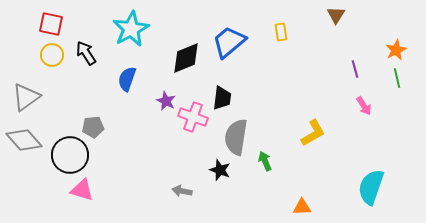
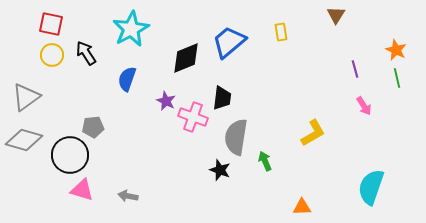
orange star: rotated 20 degrees counterclockwise
gray diamond: rotated 33 degrees counterclockwise
gray arrow: moved 54 px left, 5 px down
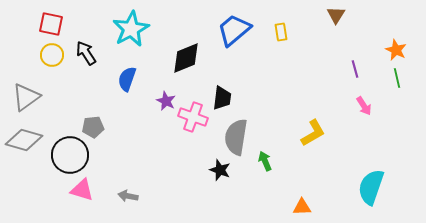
blue trapezoid: moved 5 px right, 12 px up
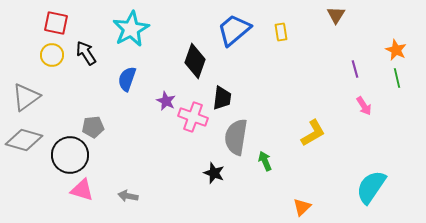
red square: moved 5 px right, 1 px up
black diamond: moved 9 px right, 3 px down; rotated 48 degrees counterclockwise
black star: moved 6 px left, 3 px down
cyan semicircle: rotated 15 degrees clockwise
orange triangle: rotated 42 degrees counterclockwise
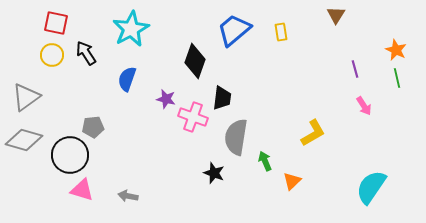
purple star: moved 2 px up; rotated 12 degrees counterclockwise
orange triangle: moved 10 px left, 26 px up
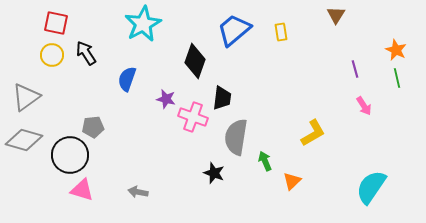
cyan star: moved 12 px right, 5 px up
gray arrow: moved 10 px right, 4 px up
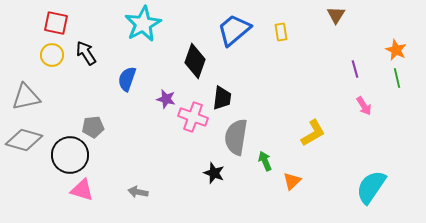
gray triangle: rotated 24 degrees clockwise
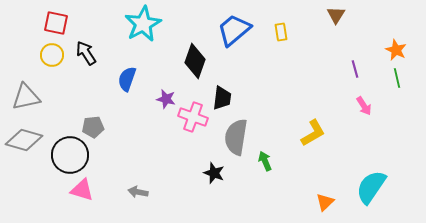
orange triangle: moved 33 px right, 21 px down
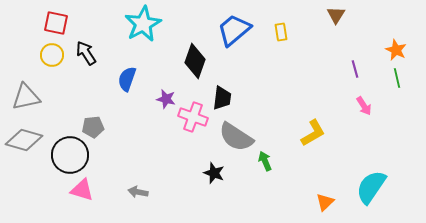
gray semicircle: rotated 66 degrees counterclockwise
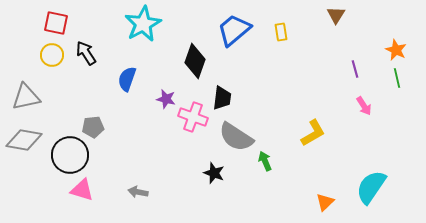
gray diamond: rotated 6 degrees counterclockwise
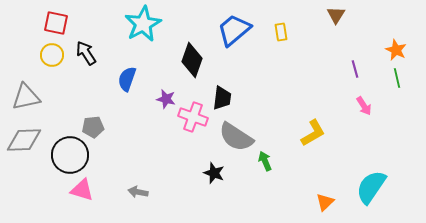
black diamond: moved 3 px left, 1 px up
gray diamond: rotated 12 degrees counterclockwise
